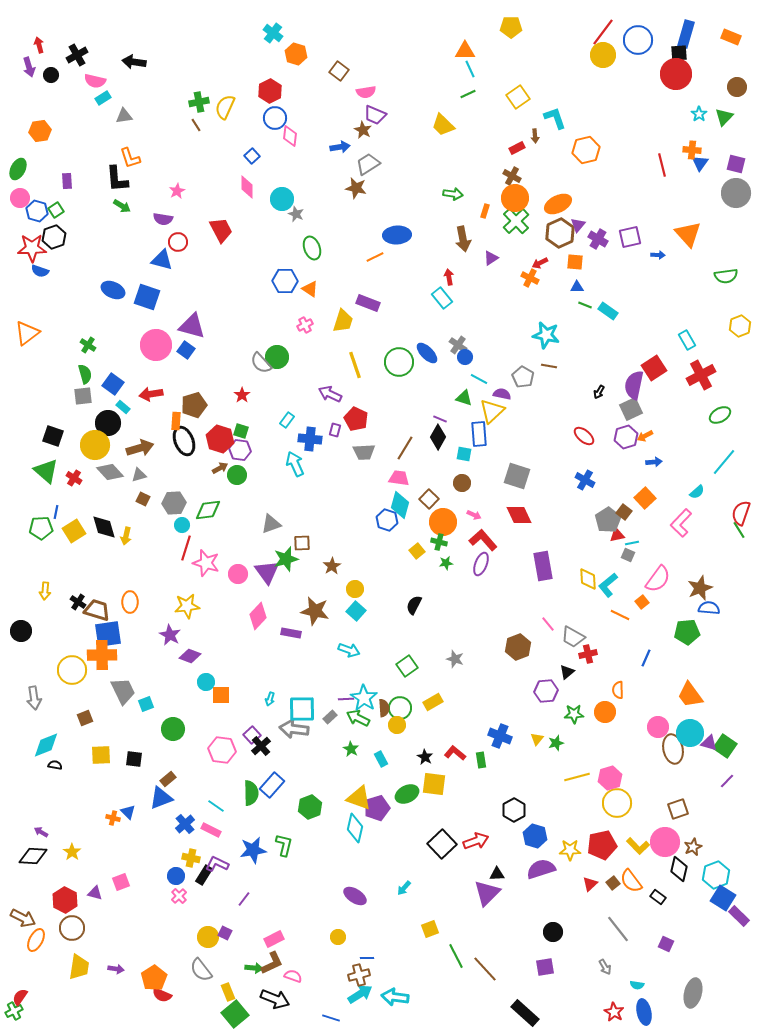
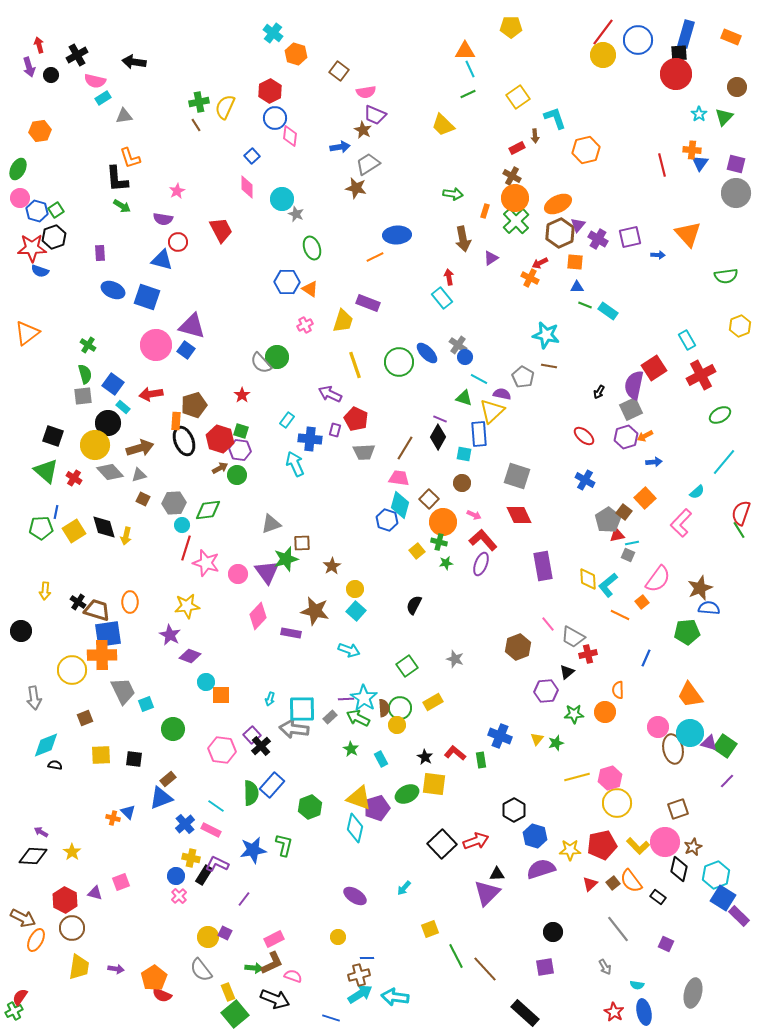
purple rectangle at (67, 181): moved 33 px right, 72 px down
blue hexagon at (285, 281): moved 2 px right, 1 px down
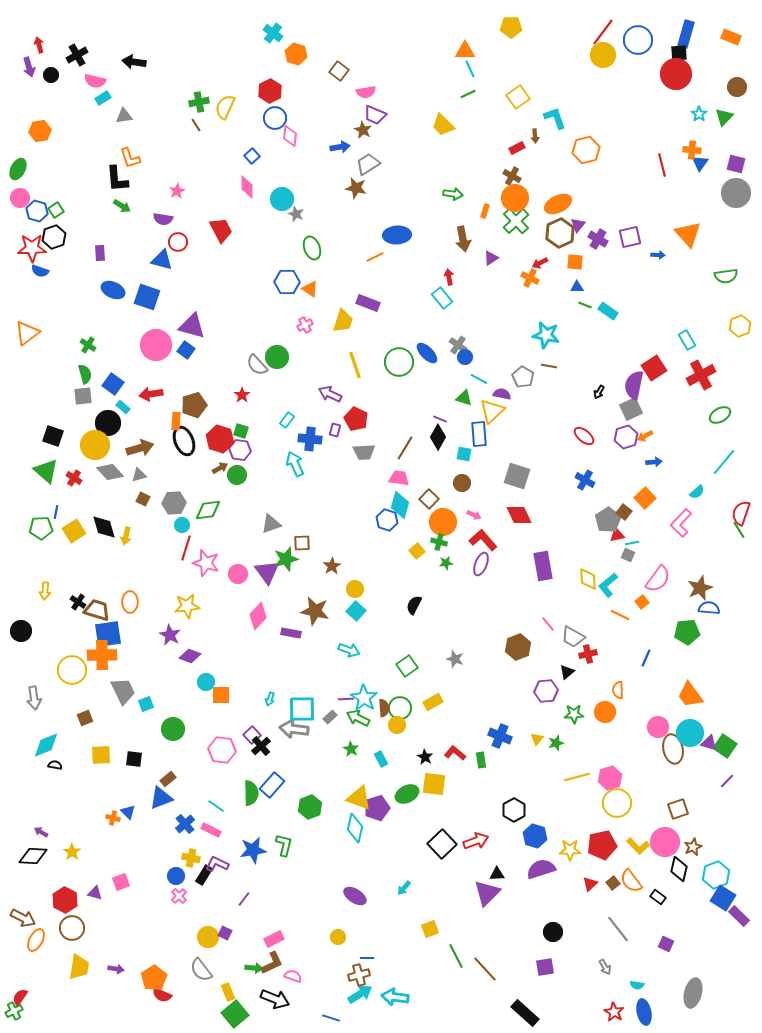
gray semicircle at (261, 363): moved 4 px left, 2 px down
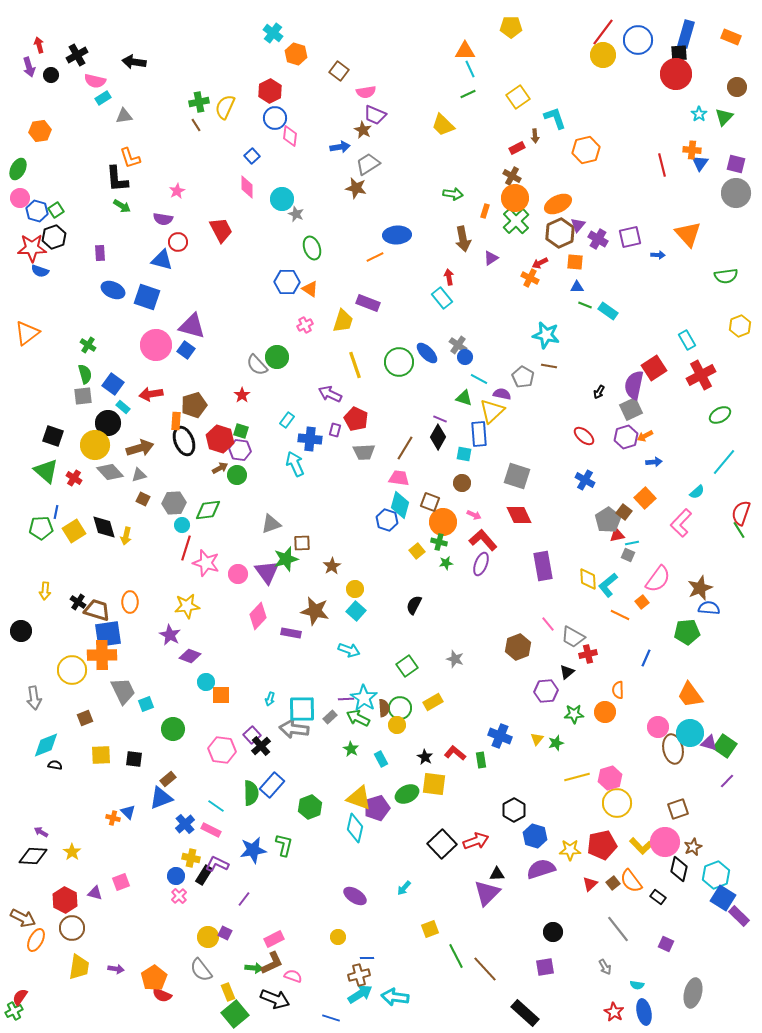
brown square at (429, 499): moved 1 px right, 3 px down; rotated 24 degrees counterclockwise
yellow L-shape at (638, 846): moved 3 px right
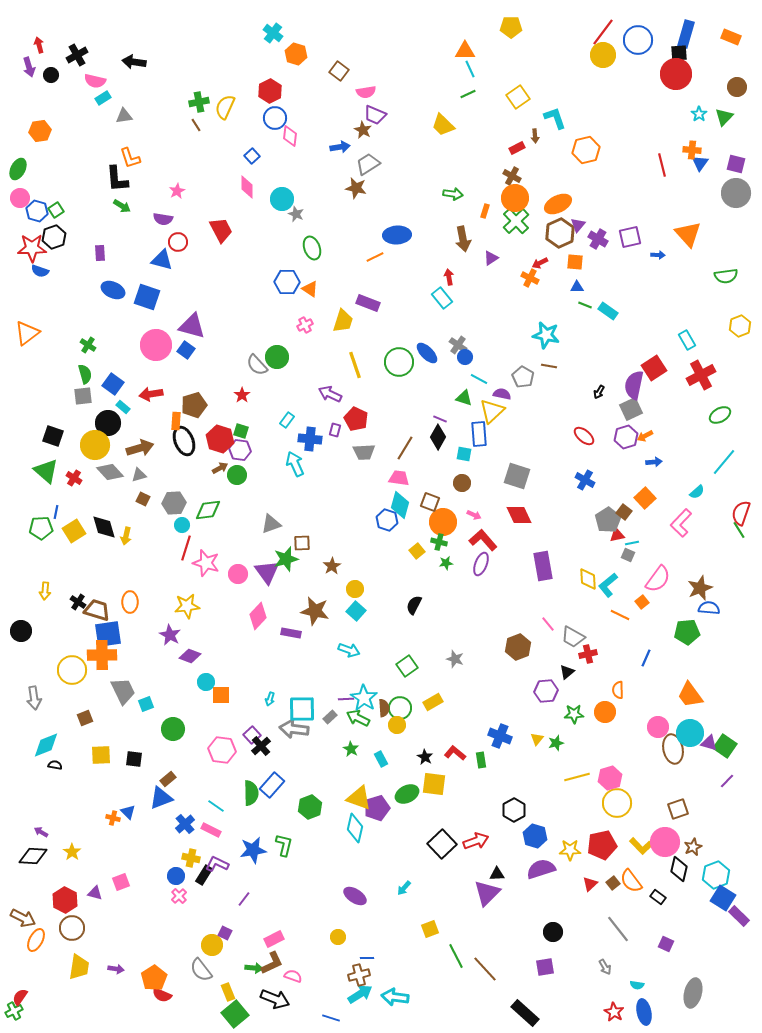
yellow circle at (208, 937): moved 4 px right, 8 px down
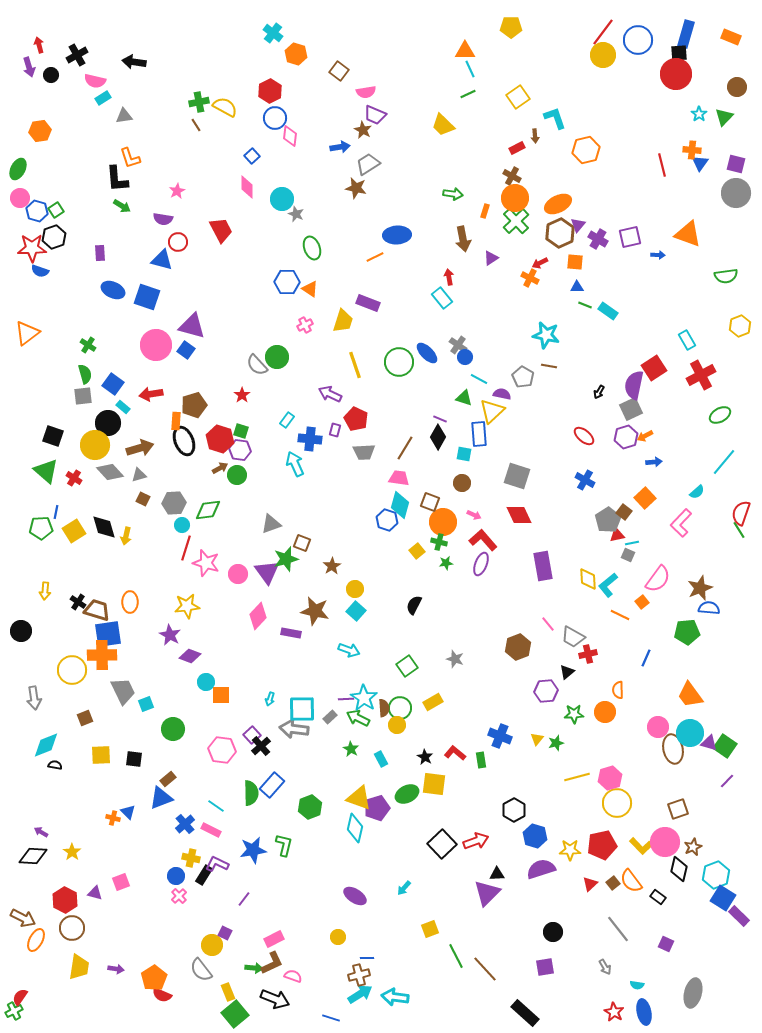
yellow semicircle at (225, 107): rotated 95 degrees clockwise
orange triangle at (688, 234): rotated 28 degrees counterclockwise
brown square at (302, 543): rotated 24 degrees clockwise
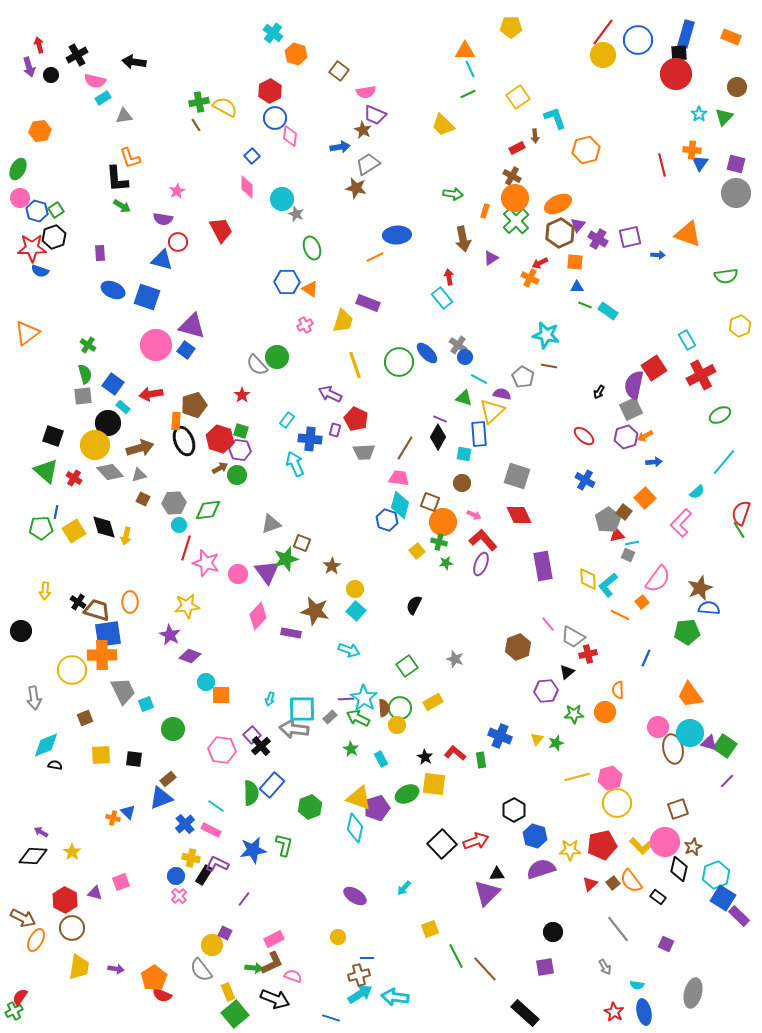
cyan circle at (182, 525): moved 3 px left
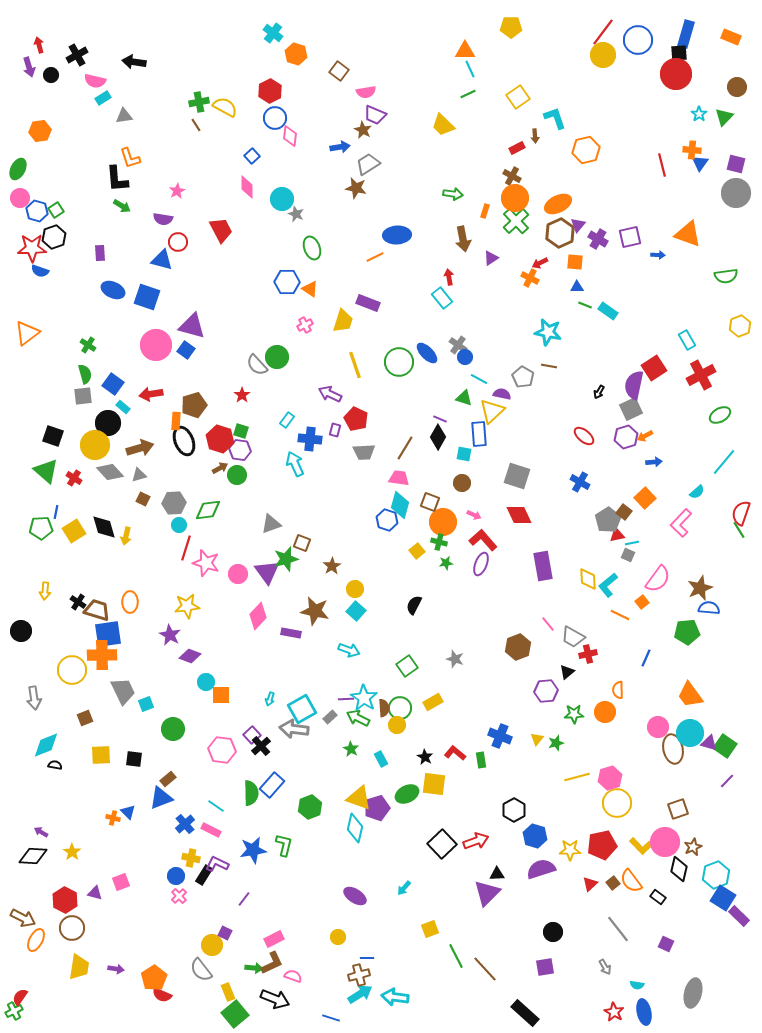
cyan star at (546, 335): moved 2 px right, 3 px up
blue cross at (585, 480): moved 5 px left, 2 px down
cyan square at (302, 709): rotated 28 degrees counterclockwise
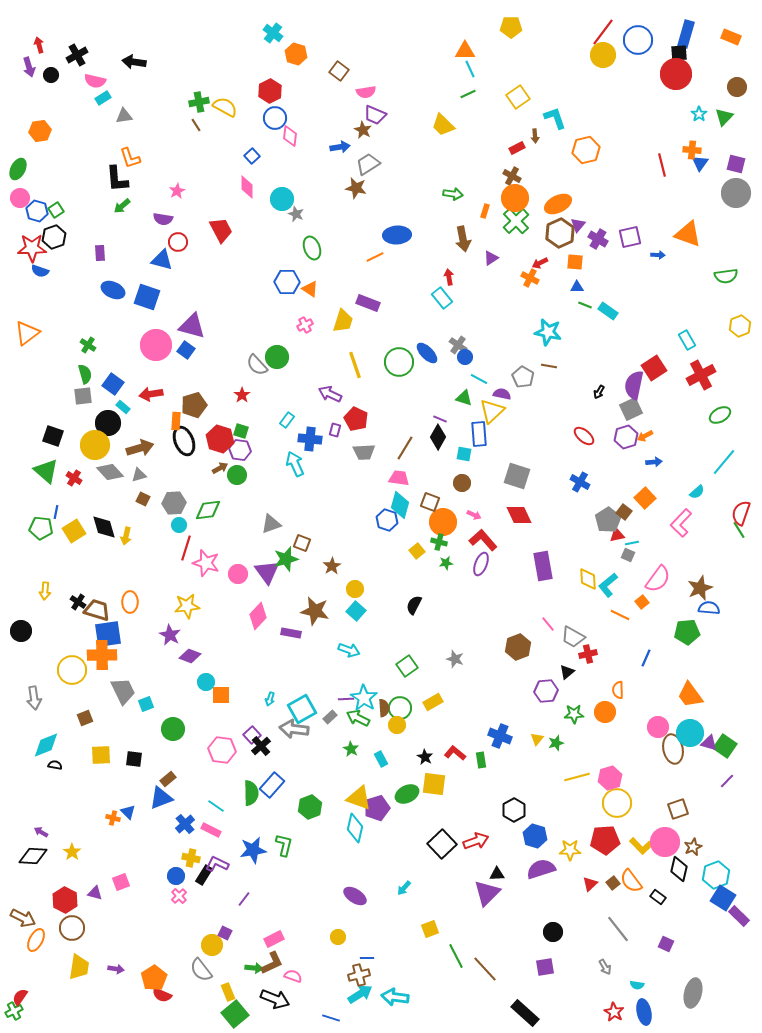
green arrow at (122, 206): rotated 108 degrees clockwise
green pentagon at (41, 528): rotated 10 degrees clockwise
red pentagon at (602, 845): moved 3 px right, 5 px up; rotated 8 degrees clockwise
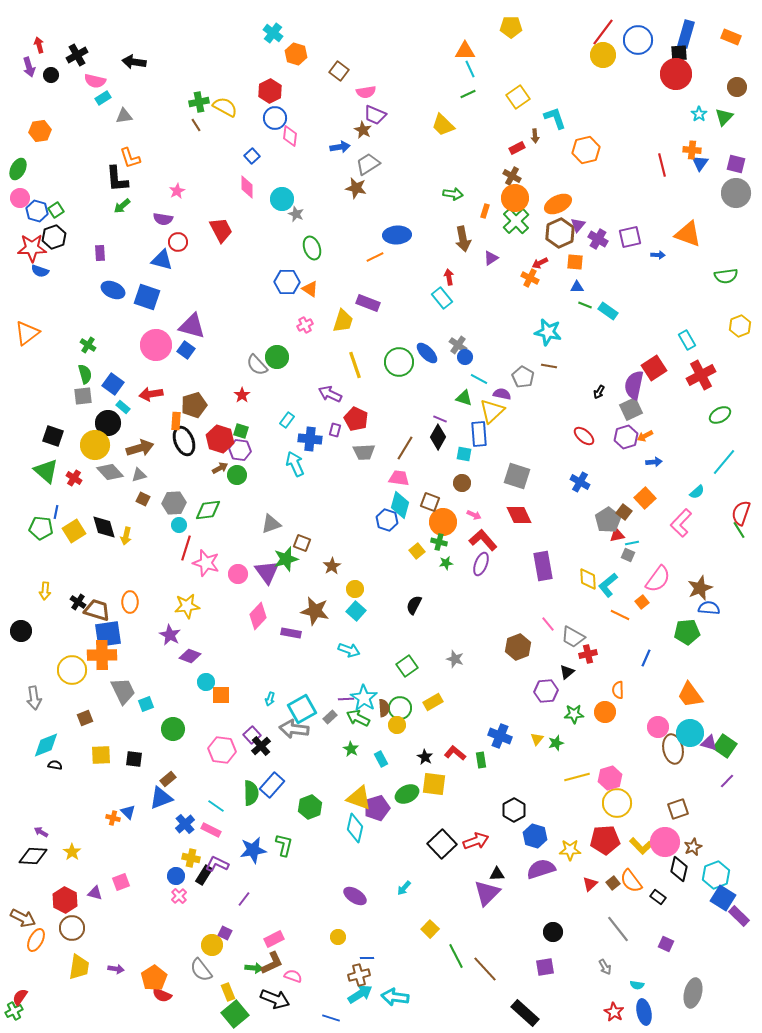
yellow square at (430, 929): rotated 24 degrees counterclockwise
